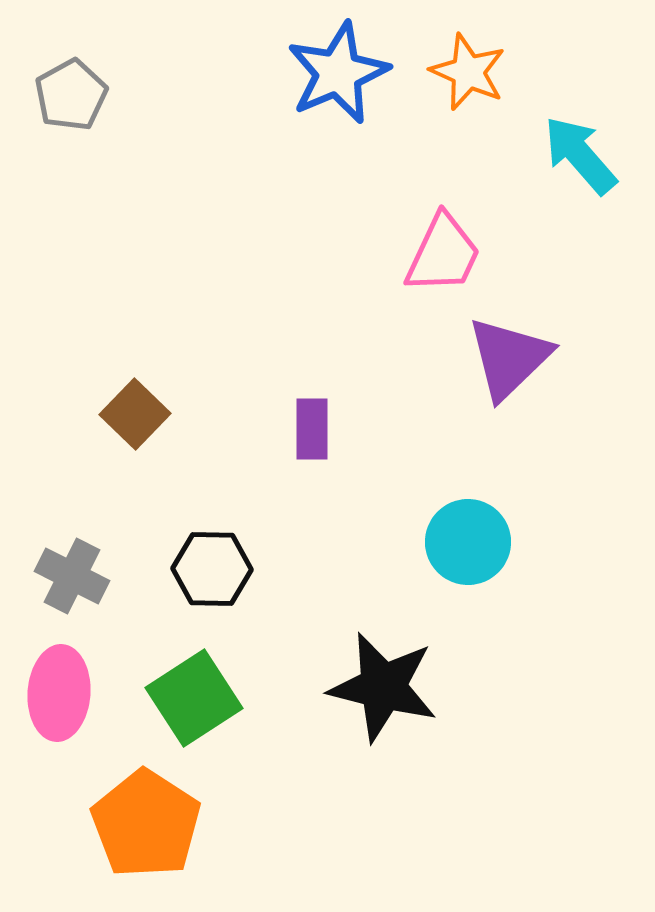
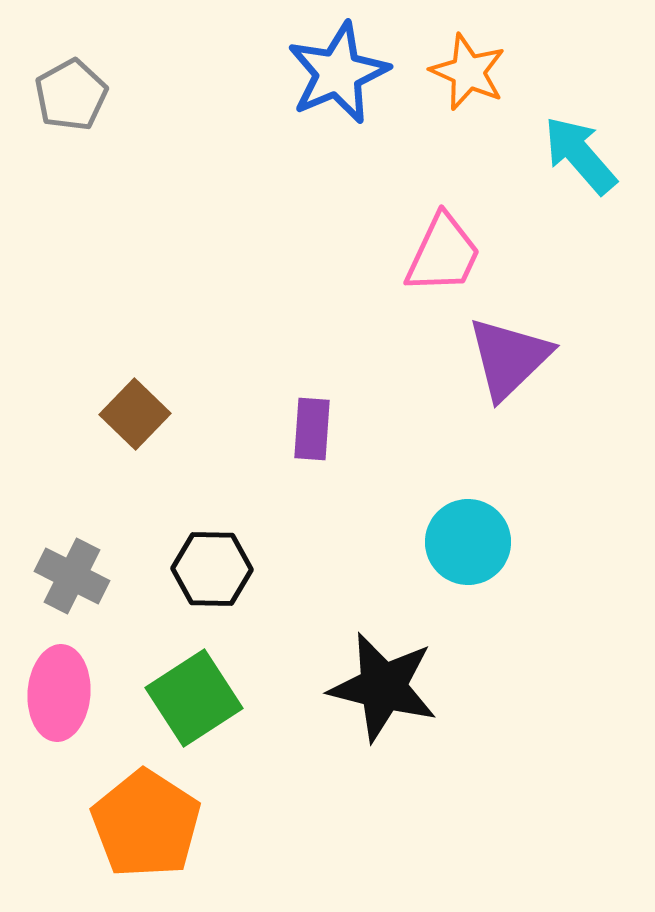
purple rectangle: rotated 4 degrees clockwise
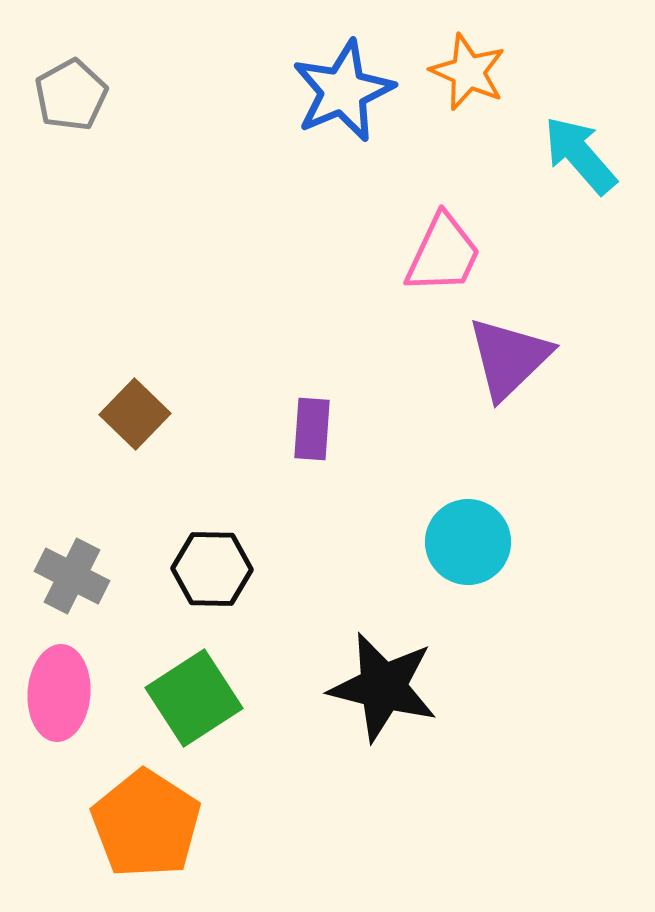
blue star: moved 5 px right, 18 px down
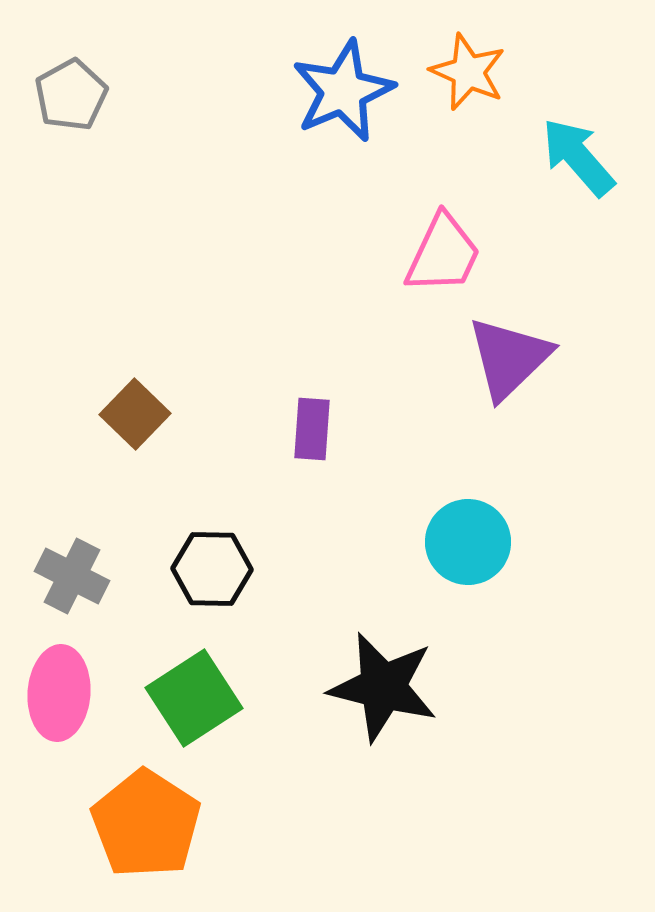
cyan arrow: moved 2 px left, 2 px down
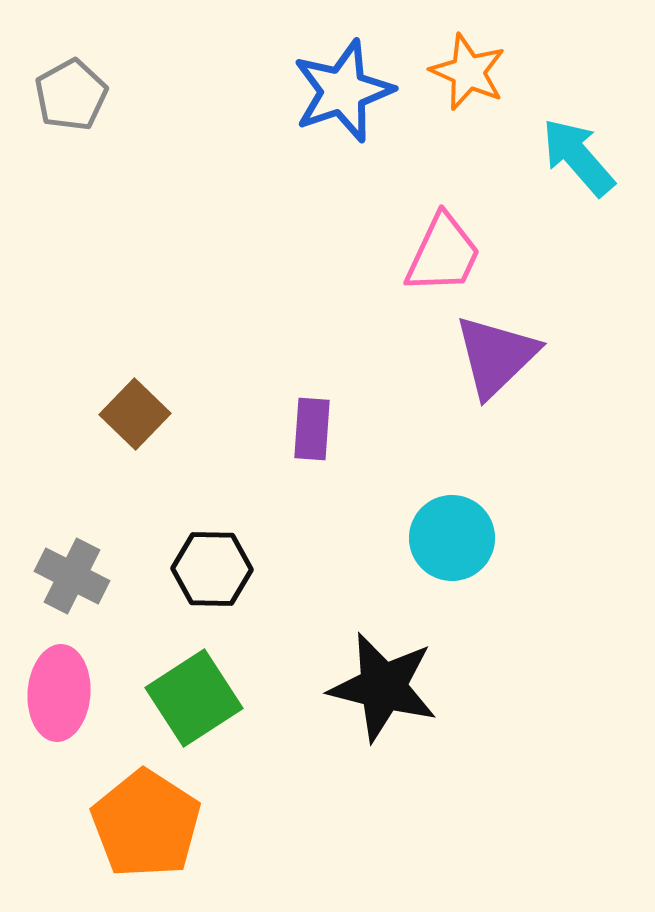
blue star: rotated 4 degrees clockwise
purple triangle: moved 13 px left, 2 px up
cyan circle: moved 16 px left, 4 px up
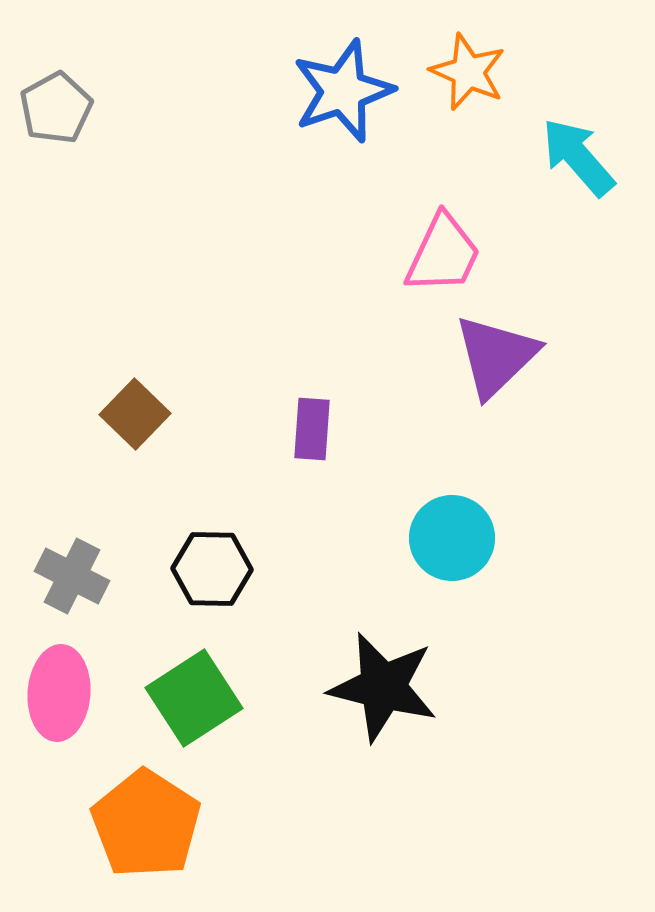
gray pentagon: moved 15 px left, 13 px down
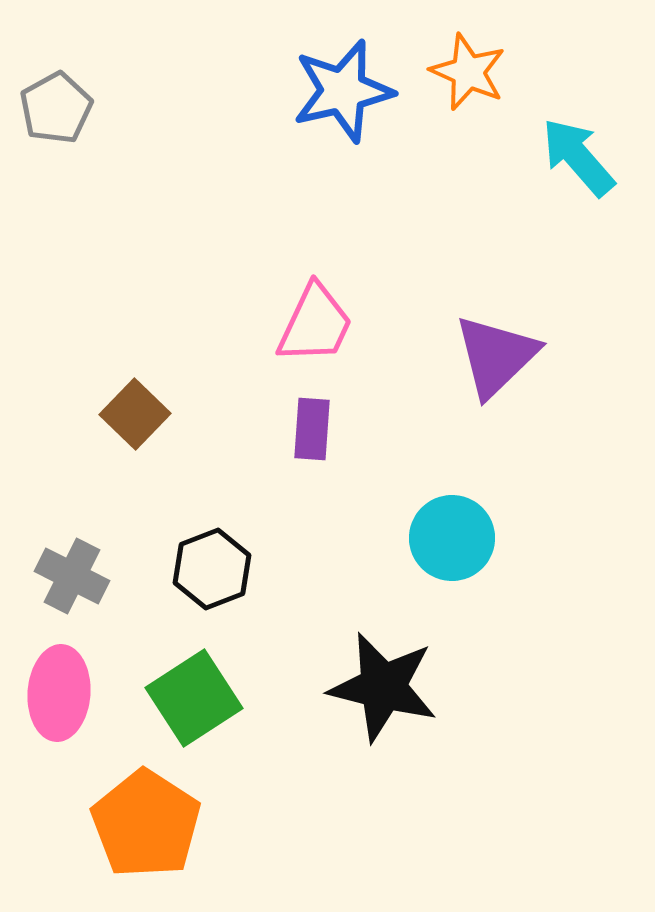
blue star: rotated 6 degrees clockwise
pink trapezoid: moved 128 px left, 70 px down
black hexagon: rotated 22 degrees counterclockwise
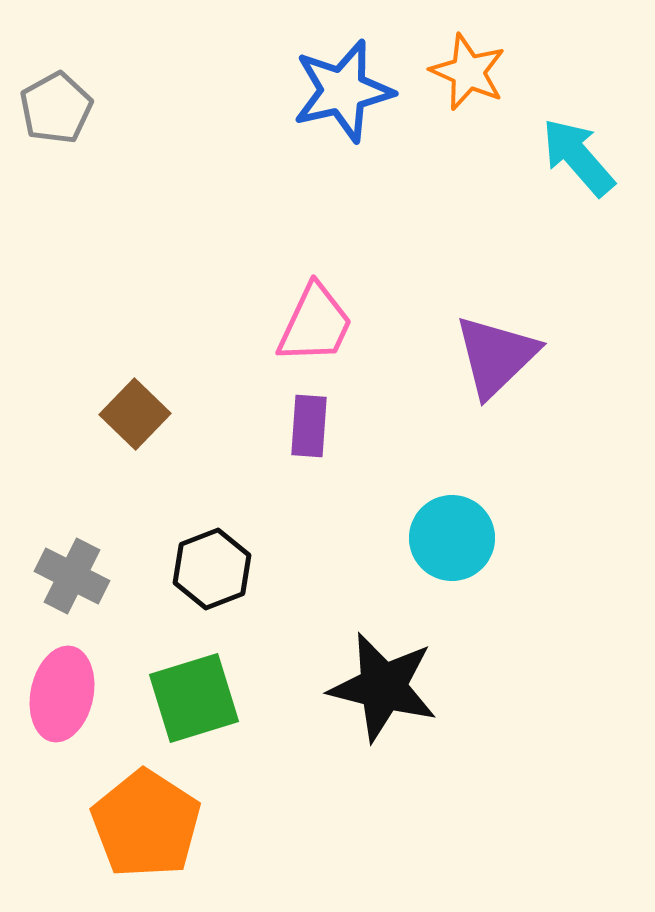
purple rectangle: moved 3 px left, 3 px up
pink ellipse: moved 3 px right, 1 px down; rotated 8 degrees clockwise
green square: rotated 16 degrees clockwise
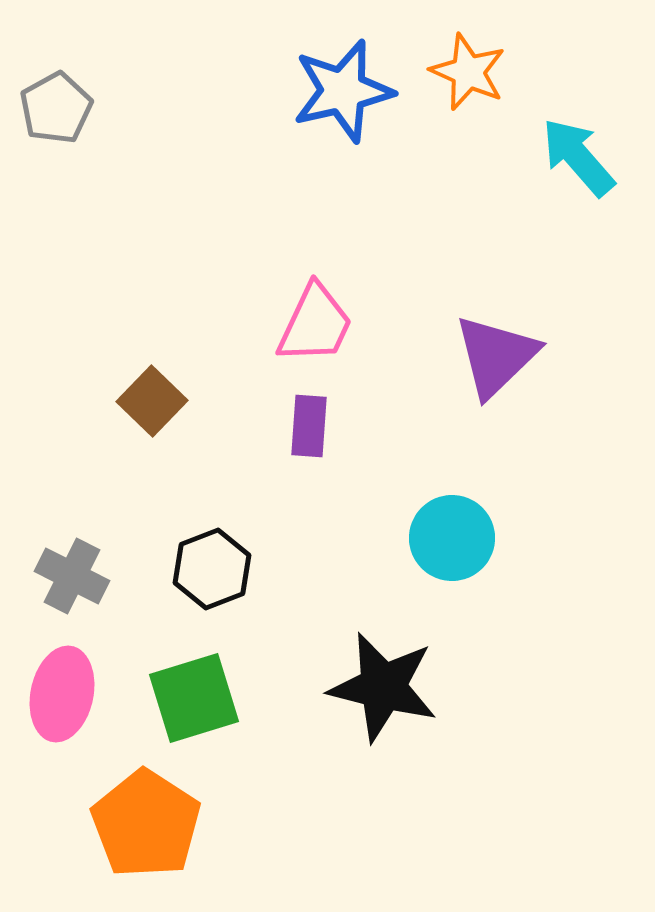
brown square: moved 17 px right, 13 px up
